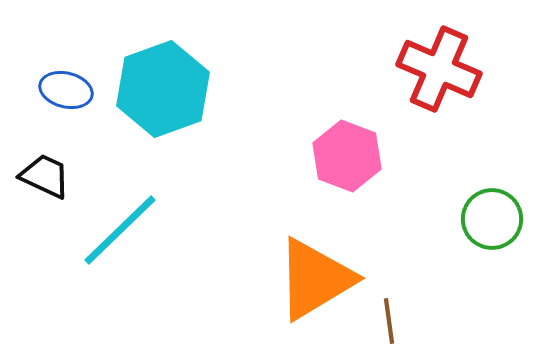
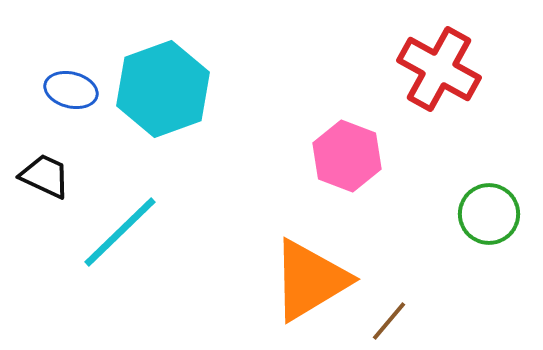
red cross: rotated 6 degrees clockwise
blue ellipse: moved 5 px right
green circle: moved 3 px left, 5 px up
cyan line: moved 2 px down
orange triangle: moved 5 px left, 1 px down
brown line: rotated 48 degrees clockwise
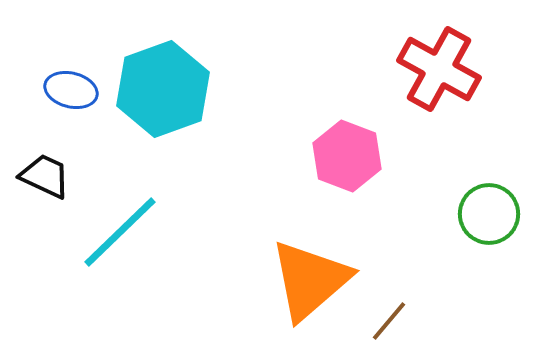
orange triangle: rotated 10 degrees counterclockwise
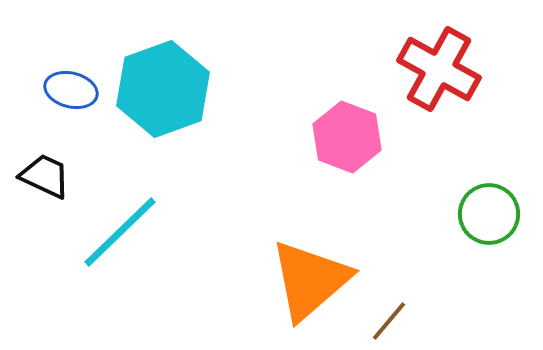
pink hexagon: moved 19 px up
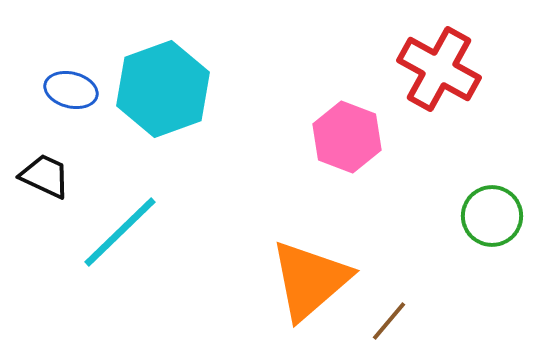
green circle: moved 3 px right, 2 px down
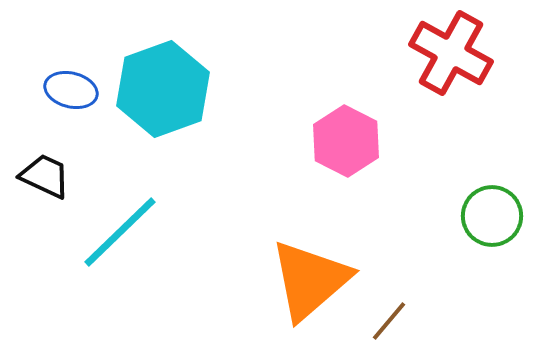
red cross: moved 12 px right, 16 px up
pink hexagon: moved 1 px left, 4 px down; rotated 6 degrees clockwise
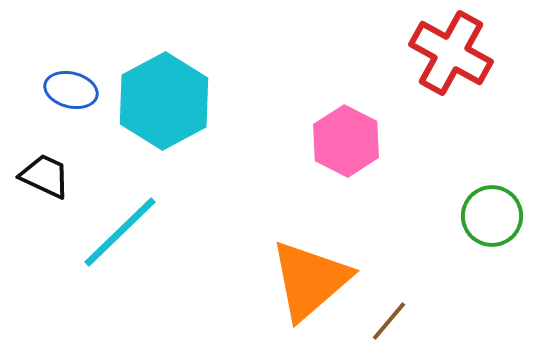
cyan hexagon: moved 1 px right, 12 px down; rotated 8 degrees counterclockwise
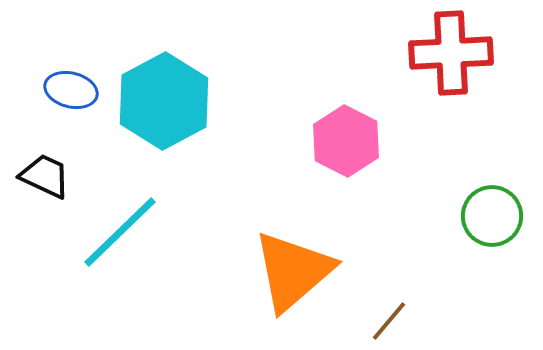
red cross: rotated 32 degrees counterclockwise
orange triangle: moved 17 px left, 9 px up
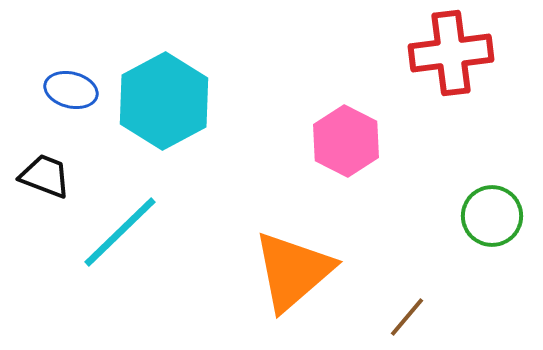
red cross: rotated 4 degrees counterclockwise
black trapezoid: rotated 4 degrees counterclockwise
brown line: moved 18 px right, 4 px up
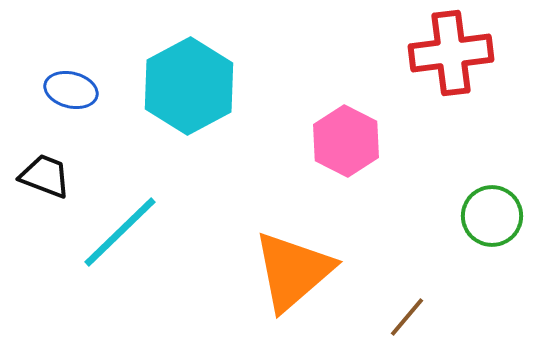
cyan hexagon: moved 25 px right, 15 px up
